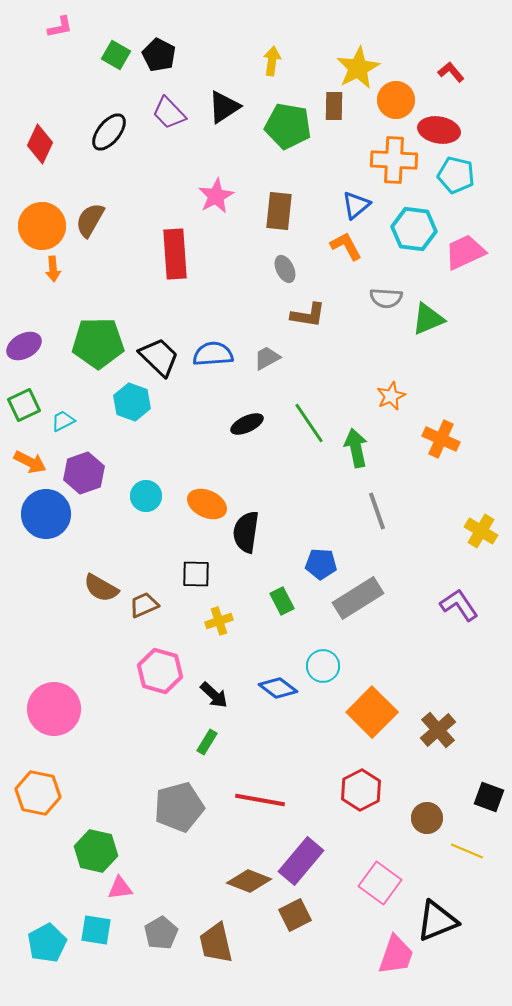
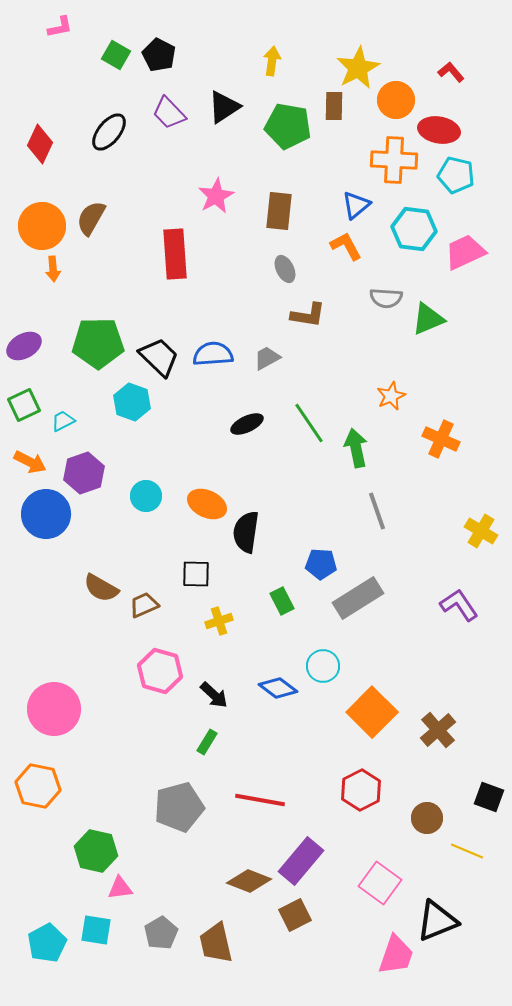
brown semicircle at (90, 220): moved 1 px right, 2 px up
orange hexagon at (38, 793): moved 7 px up
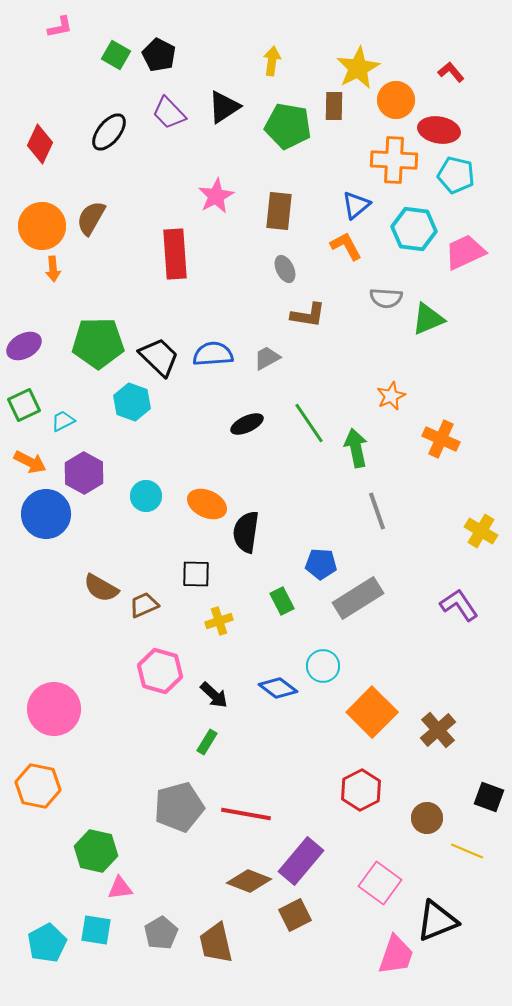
purple hexagon at (84, 473): rotated 12 degrees counterclockwise
red line at (260, 800): moved 14 px left, 14 px down
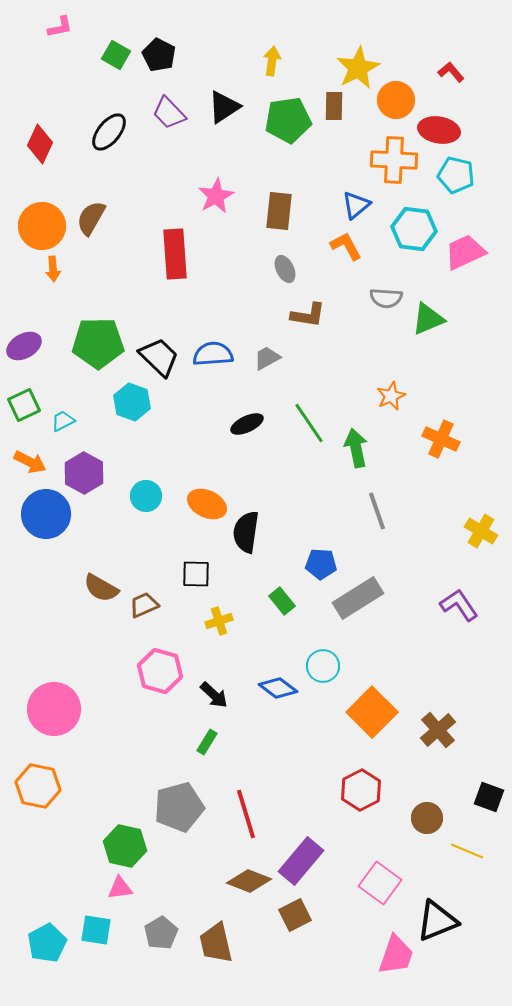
green pentagon at (288, 126): moved 6 px up; rotated 18 degrees counterclockwise
green rectangle at (282, 601): rotated 12 degrees counterclockwise
red line at (246, 814): rotated 63 degrees clockwise
green hexagon at (96, 851): moved 29 px right, 5 px up
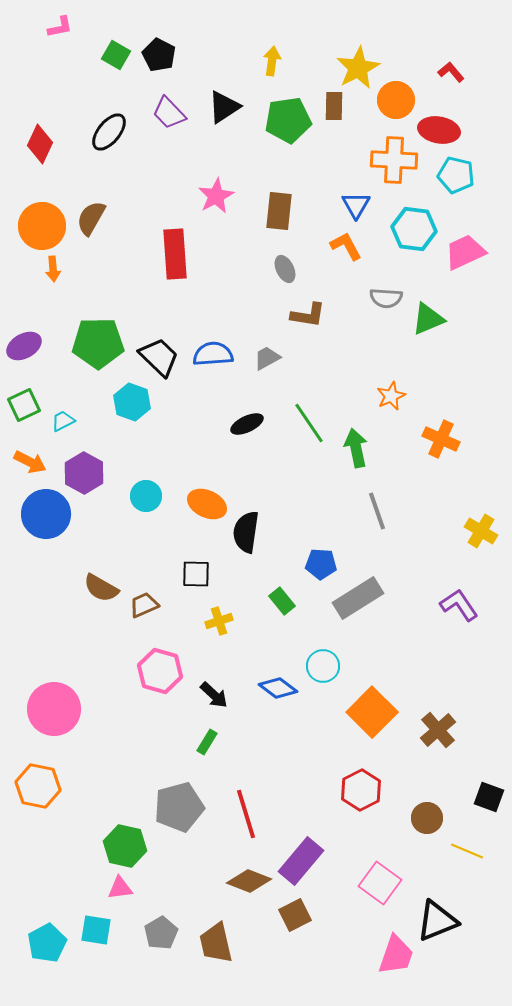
blue triangle at (356, 205): rotated 20 degrees counterclockwise
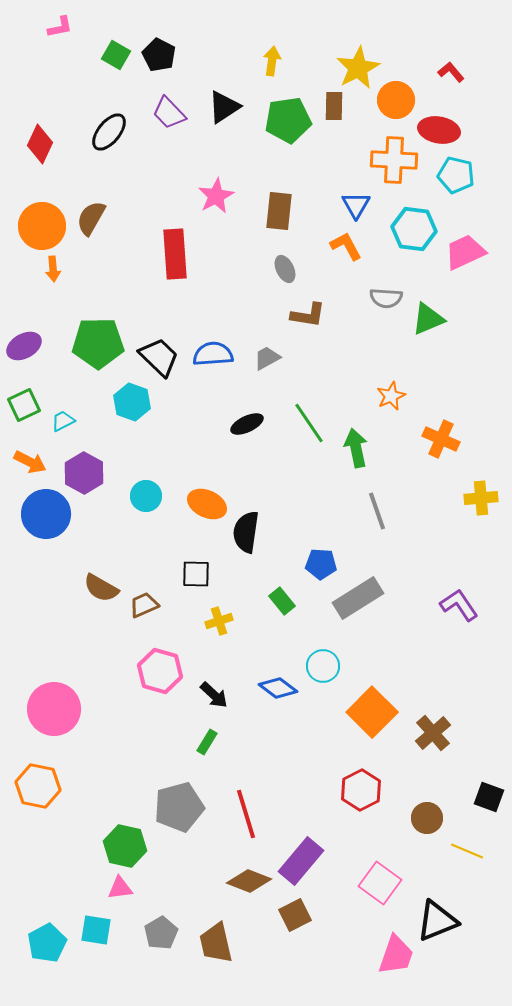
yellow cross at (481, 531): moved 33 px up; rotated 36 degrees counterclockwise
brown cross at (438, 730): moved 5 px left, 3 px down
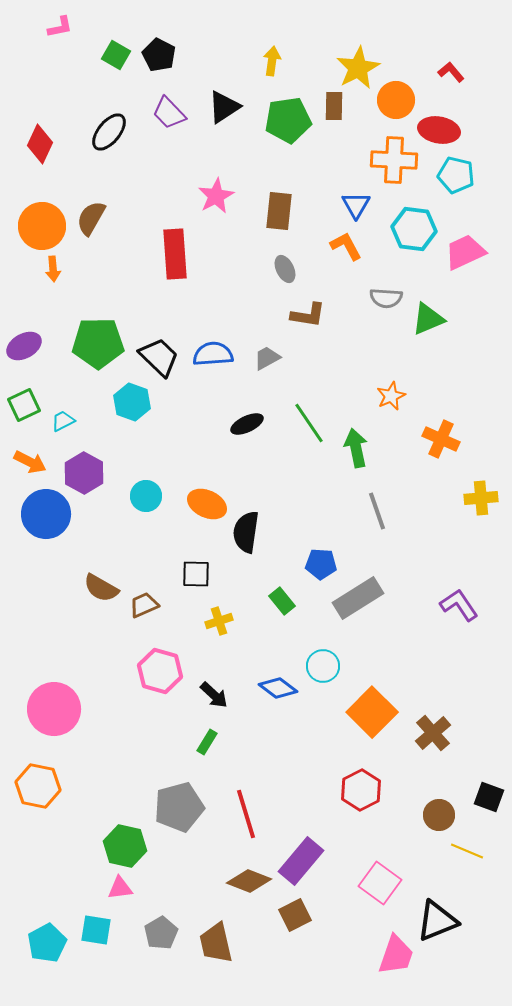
brown circle at (427, 818): moved 12 px right, 3 px up
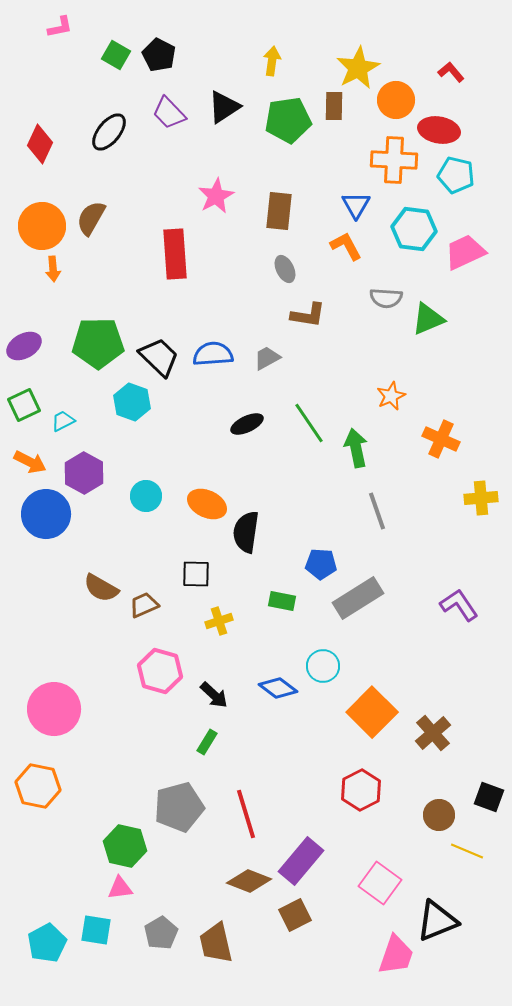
green rectangle at (282, 601): rotated 40 degrees counterclockwise
